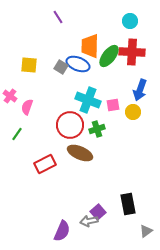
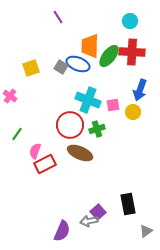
yellow square: moved 2 px right, 3 px down; rotated 24 degrees counterclockwise
pink semicircle: moved 8 px right, 44 px down
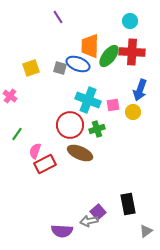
gray square: moved 1 px left, 1 px down; rotated 16 degrees counterclockwise
purple semicircle: rotated 70 degrees clockwise
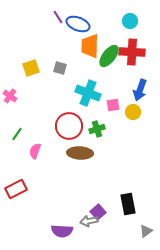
blue ellipse: moved 40 px up
cyan cross: moved 7 px up
red circle: moved 1 px left, 1 px down
brown ellipse: rotated 20 degrees counterclockwise
red rectangle: moved 29 px left, 25 px down
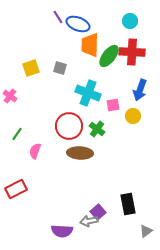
orange trapezoid: moved 1 px up
yellow circle: moved 4 px down
green cross: rotated 35 degrees counterclockwise
